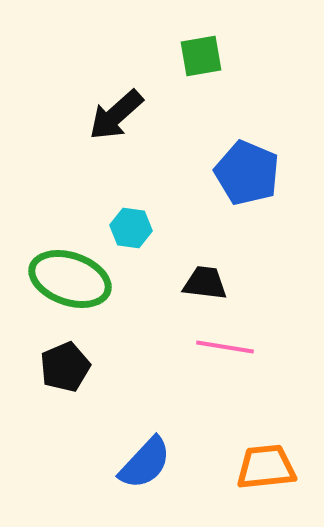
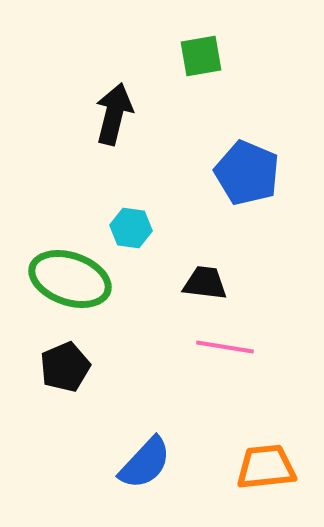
black arrow: moved 2 px left, 1 px up; rotated 146 degrees clockwise
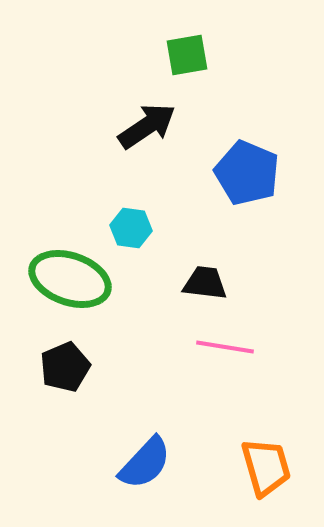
green square: moved 14 px left, 1 px up
black arrow: moved 33 px right, 12 px down; rotated 42 degrees clockwise
orange trapezoid: rotated 80 degrees clockwise
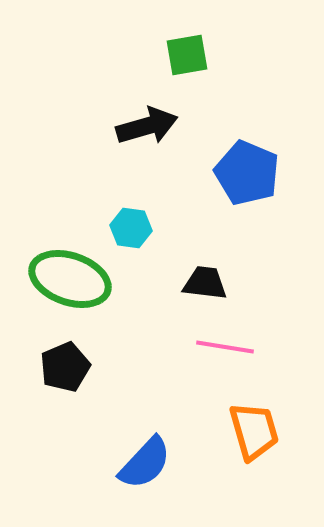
black arrow: rotated 18 degrees clockwise
orange trapezoid: moved 12 px left, 36 px up
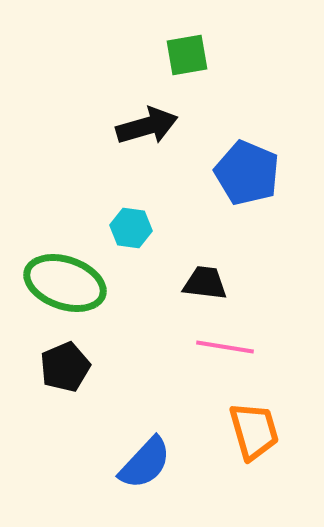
green ellipse: moved 5 px left, 4 px down
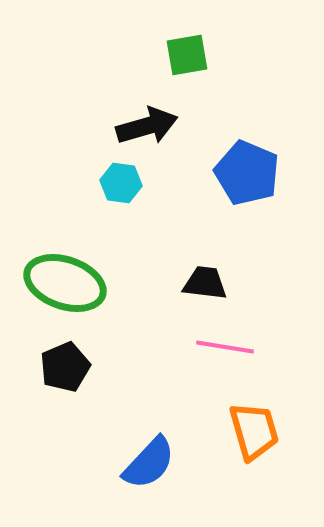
cyan hexagon: moved 10 px left, 45 px up
blue semicircle: moved 4 px right
